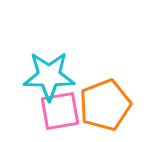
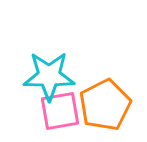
orange pentagon: rotated 6 degrees counterclockwise
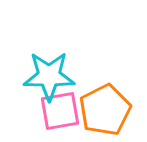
orange pentagon: moved 5 px down
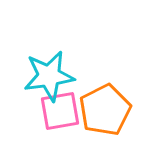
cyan star: rotated 9 degrees counterclockwise
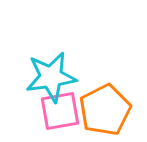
cyan star: moved 2 px right, 1 px down
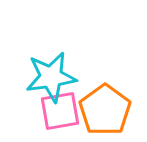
orange pentagon: rotated 9 degrees counterclockwise
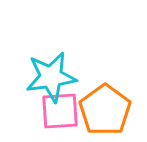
pink square: rotated 6 degrees clockwise
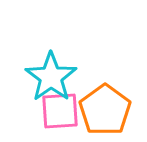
cyan star: rotated 27 degrees counterclockwise
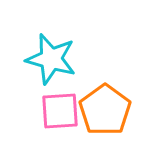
cyan star: moved 18 px up; rotated 21 degrees counterclockwise
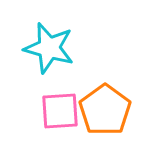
cyan star: moved 2 px left, 11 px up
